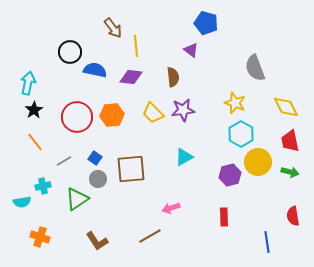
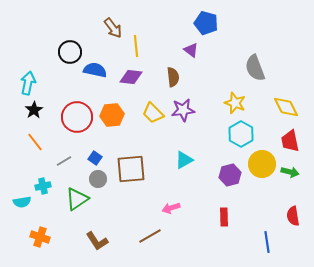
cyan triangle: moved 3 px down
yellow circle: moved 4 px right, 2 px down
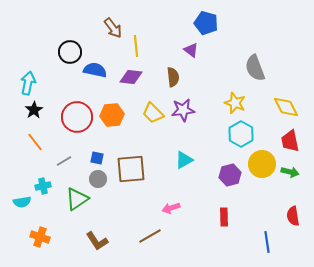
blue square: moved 2 px right; rotated 24 degrees counterclockwise
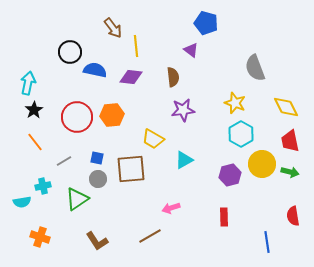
yellow trapezoid: moved 26 px down; rotated 15 degrees counterclockwise
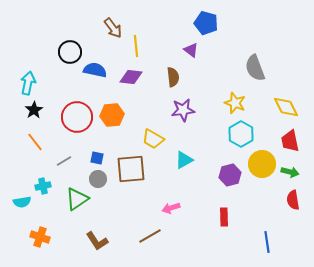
red semicircle: moved 16 px up
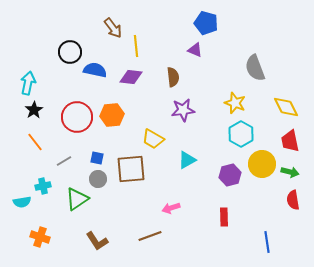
purple triangle: moved 4 px right; rotated 14 degrees counterclockwise
cyan triangle: moved 3 px right
brown line: rotated 10 degrees clockwise
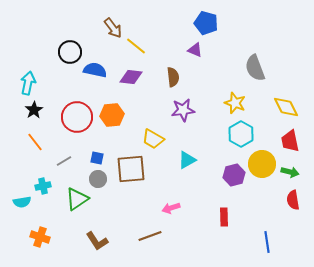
yellow line: rotated 45 degrees counterclockwise
purple hexagon: moved 4 px right
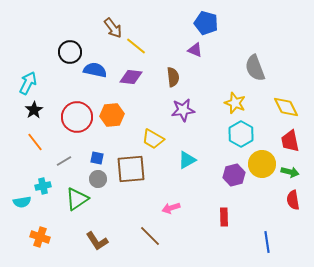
cyan arrow: rotated 15 degrees clockwise
brown line: rotated 65 degrees clockwise
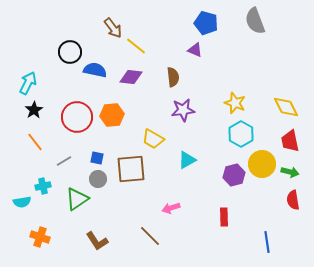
gray semicircle: moved 47 px up
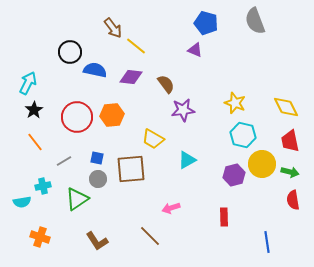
brown semicircle: moved 7 px left, 7 px down; rotated 30 degrees counterclockwise
cyan hexagon: moved 2 px right, 1 px down; rotated 15 degrees counterclockwise
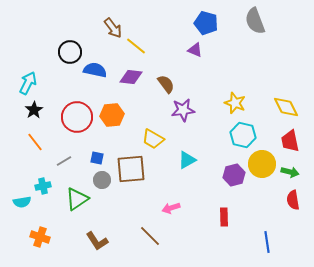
gray circle: moved 4 px right, 1 px down
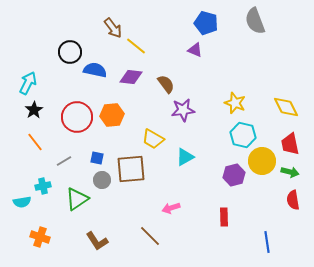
red trapezoid: moved 3 px down
cyan triangle: moved 2 px left, 3 px up
yellow circle: moved 3 px up
